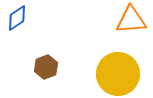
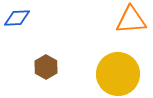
blue diamond: rotated 32 degrees clockwise
brown hexagon: rotated 10 degrees counterclockwise
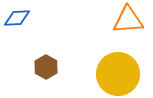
orange triangle: moved 3 px left
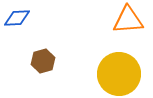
brown hexagon: moved 3 px left, 6 px up; rotated 15 degrees clockwise
yellow circle: moved 1 px right
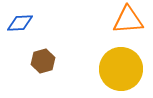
blue diamond: moved 3 px right, 5 px down
yellow circle: moved 2 px right, 5 px up
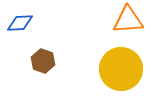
brown hexagon: rotated 25 degrees counterclockwise
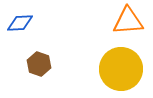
orange triangle: moved 1 px down
brown hexagon: moved 4 px left, 3 px down
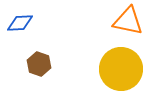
orange triangle: rotated 16 degrees clockwise
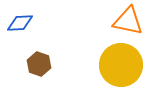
yellow circle: moved 4 px up
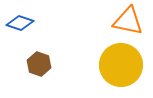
blue diamond: rotated 20 degrees clockwise
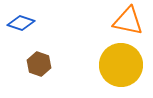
blue diamond: moved 1 px right
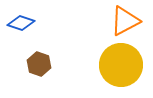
orange triangle: moved 3 px left; rotated 40 degrees counterclockwise
